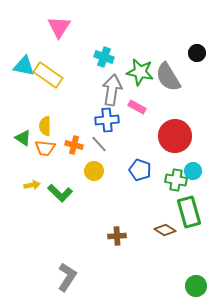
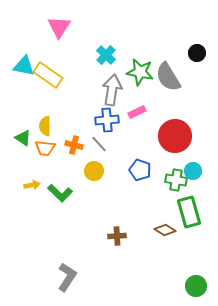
cyan cross: moved 2 px right, 2 px up; rotated 24 degrees clockwise
pink rectangle: moved 5 px down; rotated 54 degrees counterclockwise
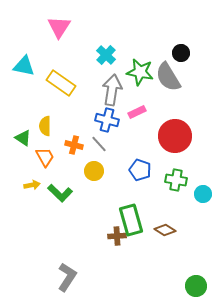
black circle: moved 16 px left
yellow rectangle: moved 13 px right, 8 px down
blue cross: rotated 20 degrees clockwise
orange trapezoid: moved 9 px down; rotated 125 degrees counterclockwise
cyan circle: moved 10 px right, 23 px down
green rectangle: moved 58 px left, 8 px down
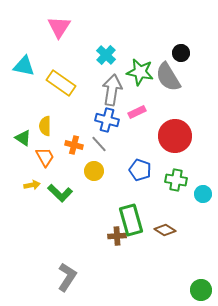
green circle: moved 5 px right, 4 px down
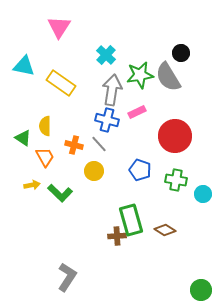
green star: moved 3 px down; rotated 20 degrees counterclockwise
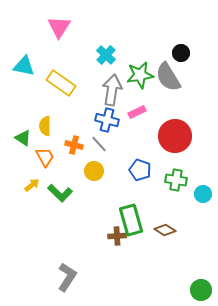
yellow arrow: rotated 28 degrees counterclockwise
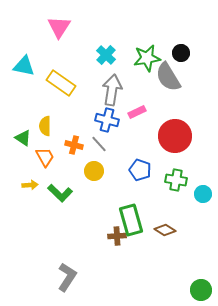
green star: moved 7 px right, 17 px up
yellow arrow: moved 2 px left; rotated 35 degrees clockwise
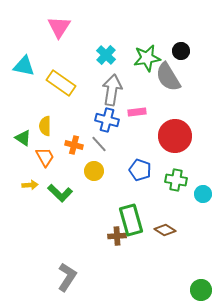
black circle: moved 2 px up
pink rectangle: rotated 18 degrees clockwise
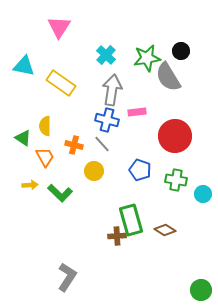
gray line: moved 3 px right
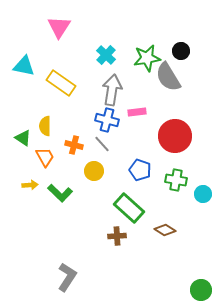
green rectangle: moved 2 px left, 12 px up; rotated 32 degrees counterclockwise
